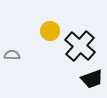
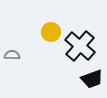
yellow circle: moved 1 px right, 1 px down
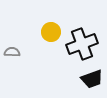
black cross: moved 2 px right, 2 px up; rotated 28 degrees clockwise
gray semicircle: moved 3 px up
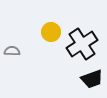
black cross: rotated 12 degrees counterclockwise
gray semicircle: moved 1 px up
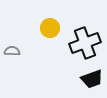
yellow circle: moved 1 px left, 4 px up
black cross: moved 3 px right, 1 px up; rotated 12 degrees clockwise
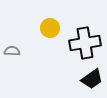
black cross: rotated 12 degrees clockwise
black trapezoid: rotated 15 degrees counterclockwise
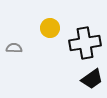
gray semicircle: moved 2 px right, 3 px up
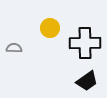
black cross: rotated 8 degrees clockwise
black trapezoid: moved 5 px left, 2 px down
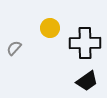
gray semicircle: rotated 49 degrees counterclockwise
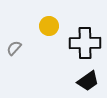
yellow circle: moved 1 px left, 2 px up
black trapezoid: moved 1 px right
